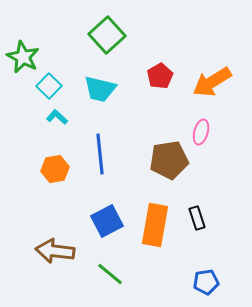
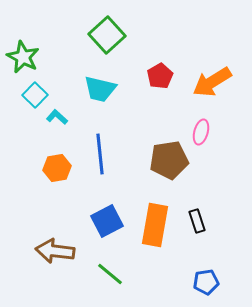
cyan square: moved 14 px left, 9 px down
orange hexagon: moved 2 px right, 1 px up
black rectangle: moved 3 px down
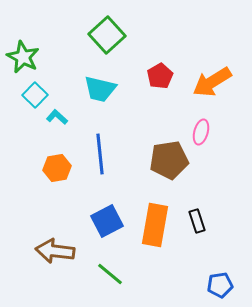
blue pentagon: moved 14 px right, 3 px down
